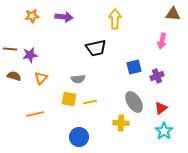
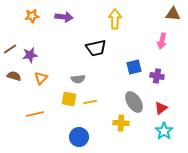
brown line: rotated 40 degrees counterclockwise
purple cross: rotated 32 degrees clockwise
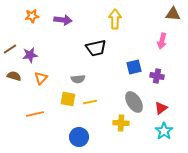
purple arrow: moved 1 px left, 3 px down
yellow square: moved 1 px left
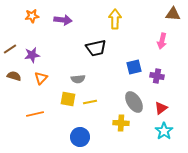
purple star: moved 2 px right
blue circle: moved 1 px right
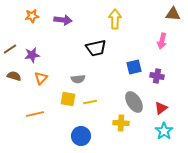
blue circle: moved 1 px right, 1 px up
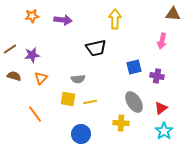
orange line: rotated 66 degrees clockwise
blue circle: moved 2 px up
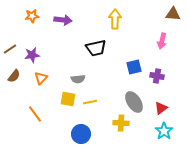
brown semicircle: rotated 112 degrees clockwise
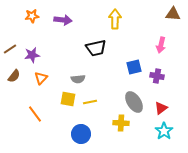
pink arrow: moved 1 px left, 4 px down
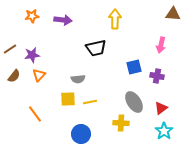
orange triangle: moved 2 px left, 3 px up
yellow square: rotated 14 degrees counterclockwise
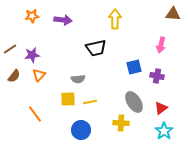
blue circle: moved 4 px up
